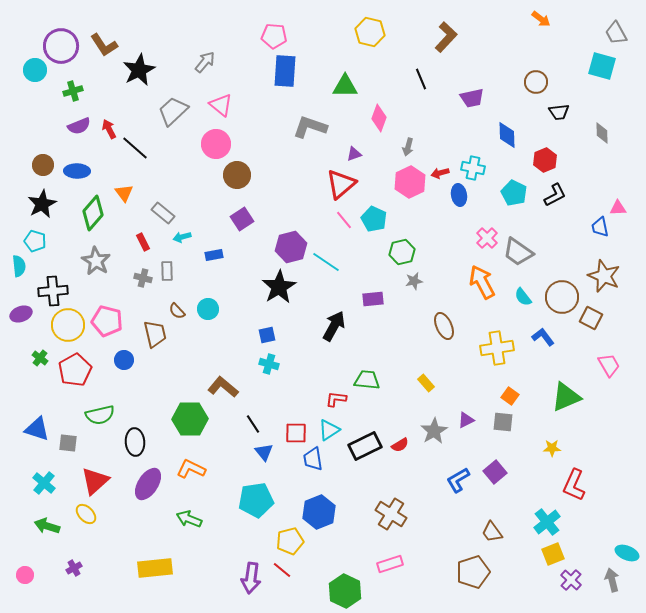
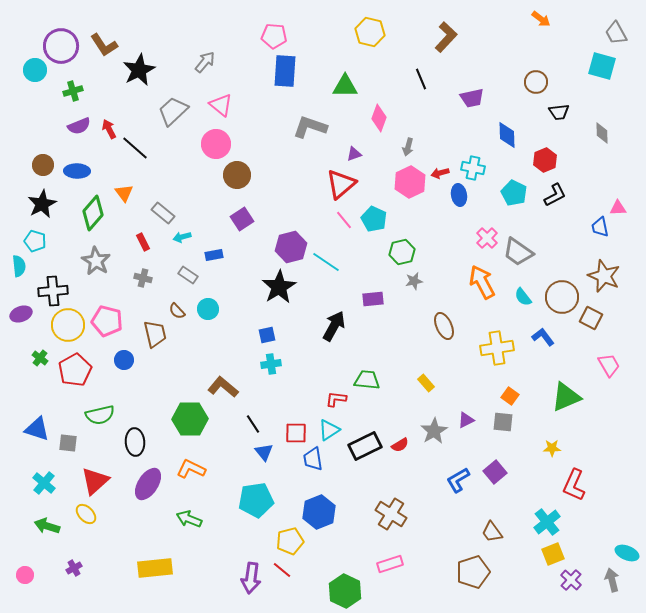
gray rectangle at (167, 271): moved 21 px right, 4 px down; rotated 54 degrees counterclockwise
cyan cross at (269, 364): moved 2 px right; rotated 24 degrees counterclockwise
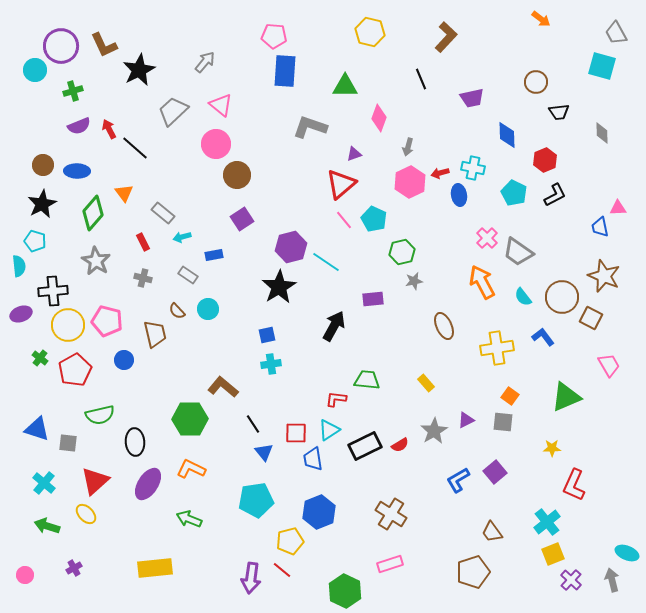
brown L-shape at (104, 45): rotated 8 degrees clockwise
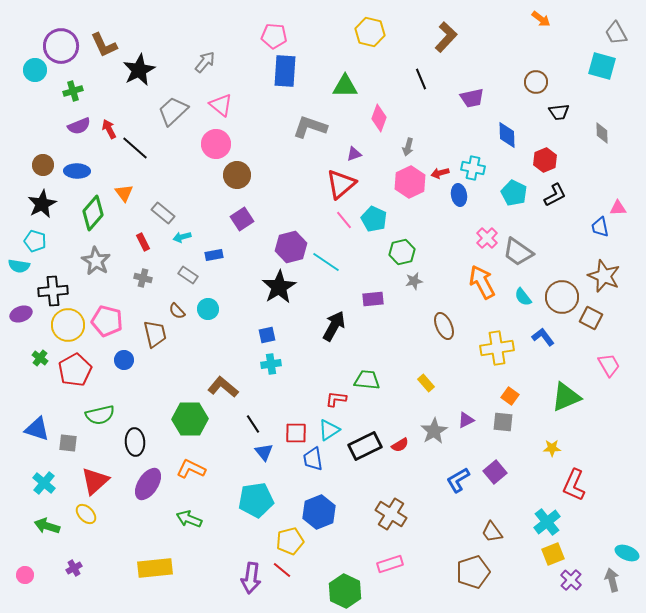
cyan semicircle at (19, 266): rotated 105 degrees clockwise
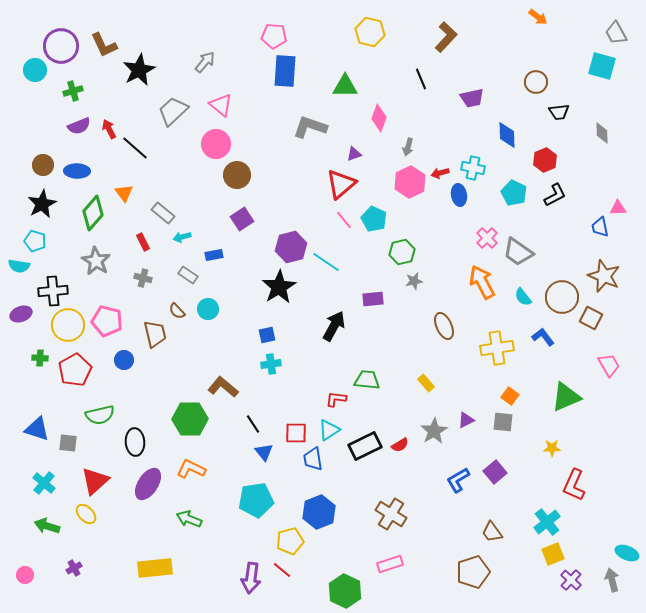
orange arrow at (541, 19): moved 3 px left, 2 px up
green cross at (40, 358): rotated 35 degrees counterclockwise
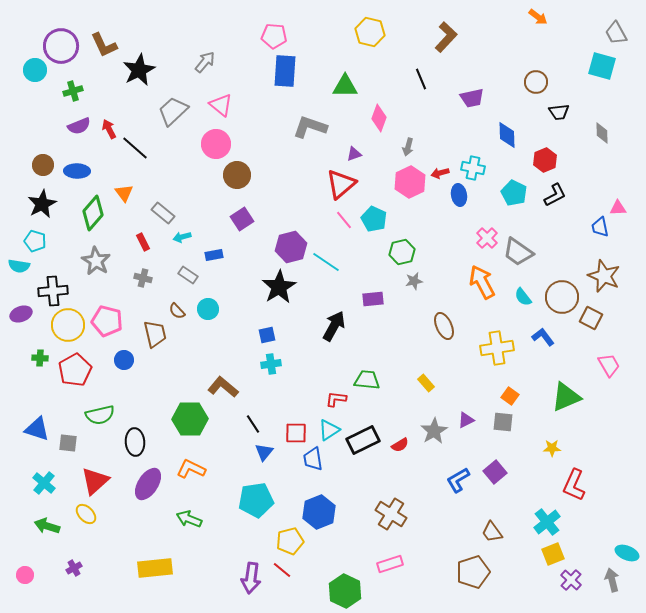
black rectangle at (365, 446): moved 2 px left, 6 px up
blue triangle at (264, 452): rotated 18 degrees clockwise
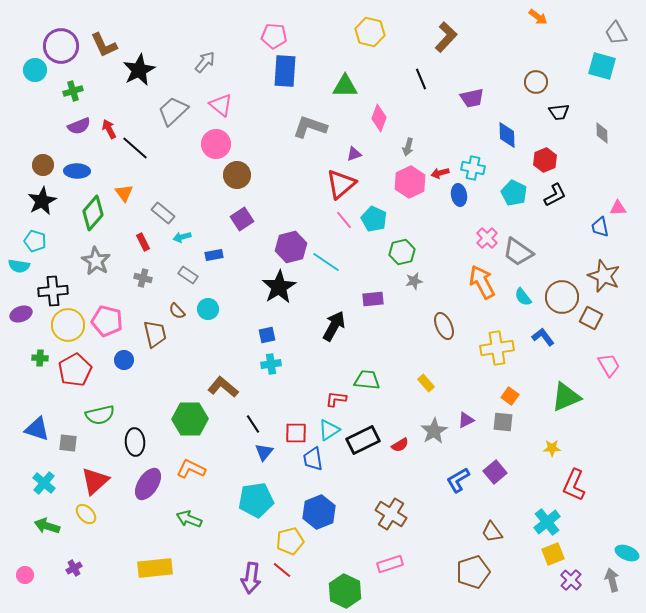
black star at (42, 204): moved 3 px up
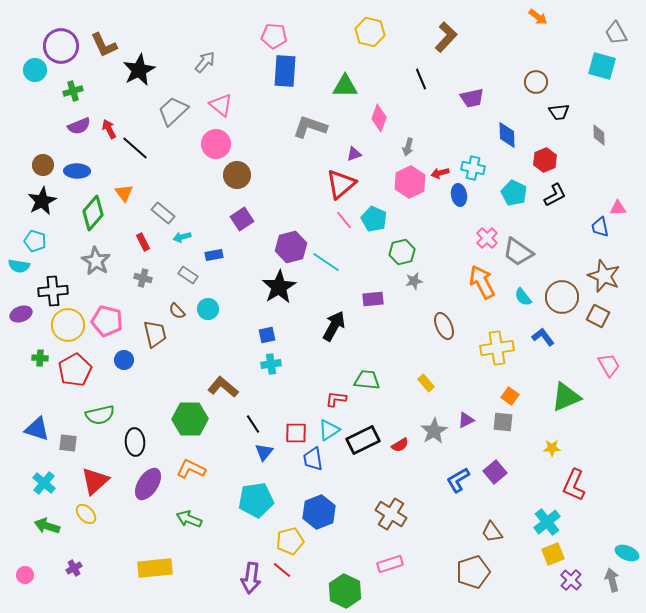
gray diamond at (602, 133): moved 3 px left, 2 px down
brown square at (591, 318): moved 7 px right, 2 px up
